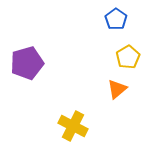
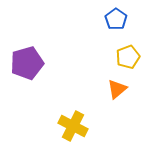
yellow pentagon: rotated 10 degrees clockwise
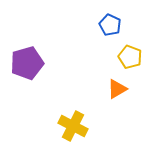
blue pentagon: moved 6 px left, 6 px down; rotated 10 degrees counterclockwise
yellow pentagon: moved 2 px right; rotated 30 degrees counterclockwise
orange triangle: rotated 10 degrees clockwise
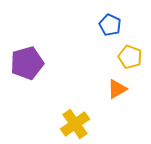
yellow cross: moved 2 px right, 2 px up; rotated 28 degrees clockwise
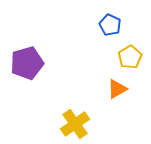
yellow pentagon: rotated 20 degrees clockwise
